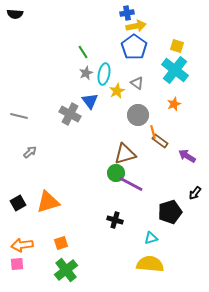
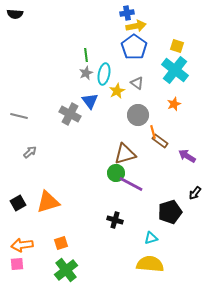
green line: moved 3 px right, 3 px down; rotated 24 degrees clockwise
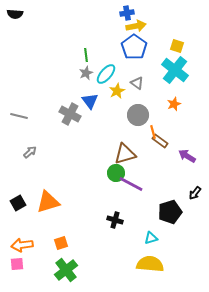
cyan ellipse: moved 2 px right; rotated 30 degrees clockwise
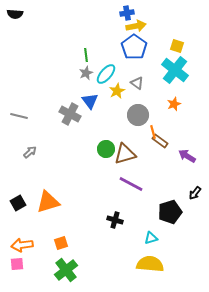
green circle: moved 10 px left, 24 px up
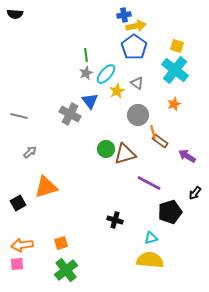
blue cross: moved 3 px left, 2 px down
purple line: moved 18 px right, 1 px up
orange triangle: moved 2 px left, 15 px up
yellow semicircle: moved 4 px up
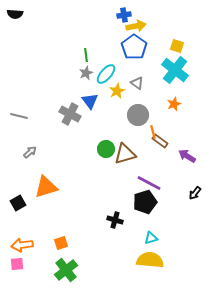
black pentagon: moved 25 px left, 10 px up
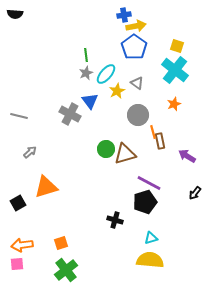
brown rectangle: rotated 42 degrees clockwise
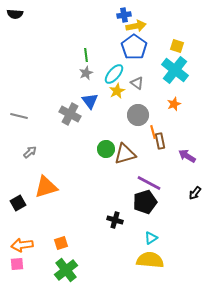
cyan ellipse: moved 8 px right
cyan triangle: rotated 16 degrees counterclockwise
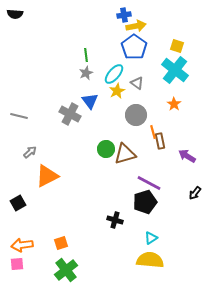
orange star: rotated 16 degrees counterclockwise
gray circle: moved 2 px left
orange triangle: moved 1 px right, 11 px up; rotated 10 degrees counterclockwise
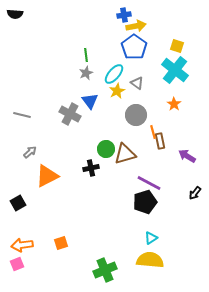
gray line: moved 3 px right, 1 px up
black cross: moved 24 px left, 52 px up; rotated 28 degrees counterclockwise
pink square: rotated 16 degrees counterclockwise
green cross: moved 39 px right; rotated 15 degrees clockwise
